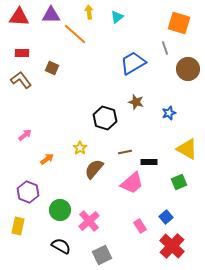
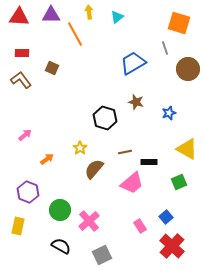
orange line: rotated 20 degrees clockwise
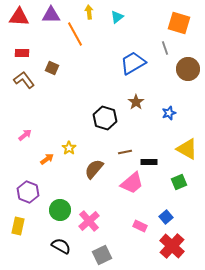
brown L-shape: moved 3 px right
brown star: rotated 21 degrees clockwise
yellow star: moved 11 px left
pink rectangle: rotated 32 degrees counterclockwise
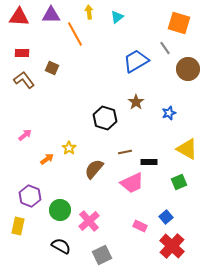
gray line: rotated 16 degrees counterclockwise
blue trapezoid: moved 3 px right, 2 px up
pink trapezoid: rotated 15 degrees clockwise
purple hexagon: moved 2 px right, 4 px down
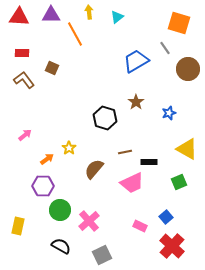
purple hexagon: moved 13 px right, 10 px up; rotated 20 degrees counterclockwise
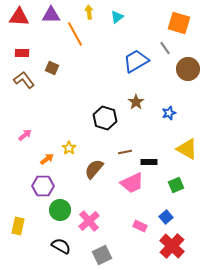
green square: moved 3 px left, 3 px down
